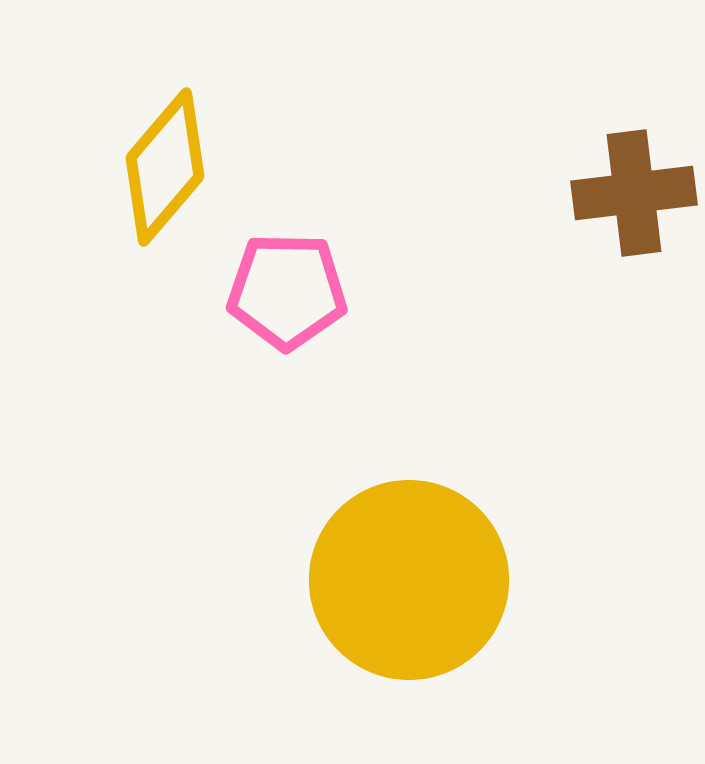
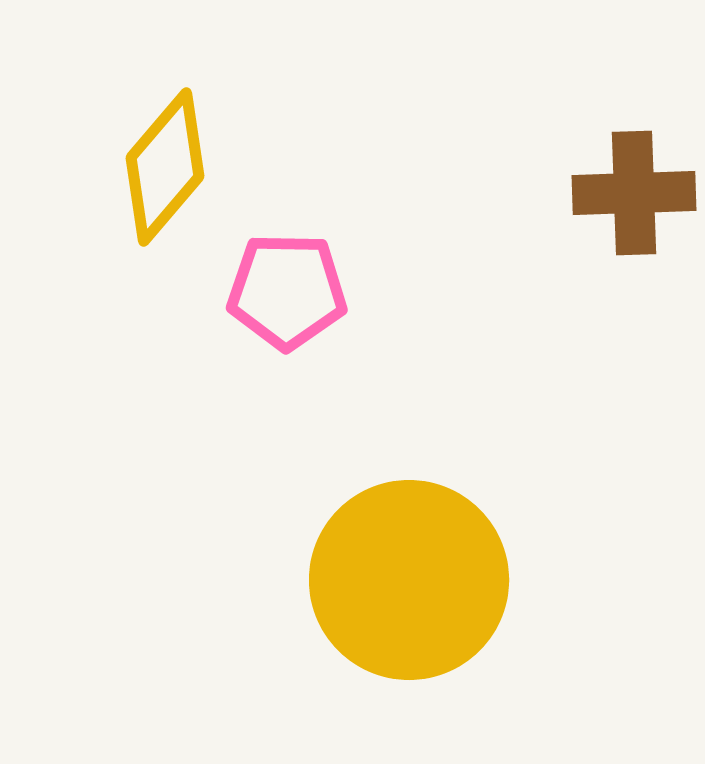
brown cross: rotated 5 degrees clockwise
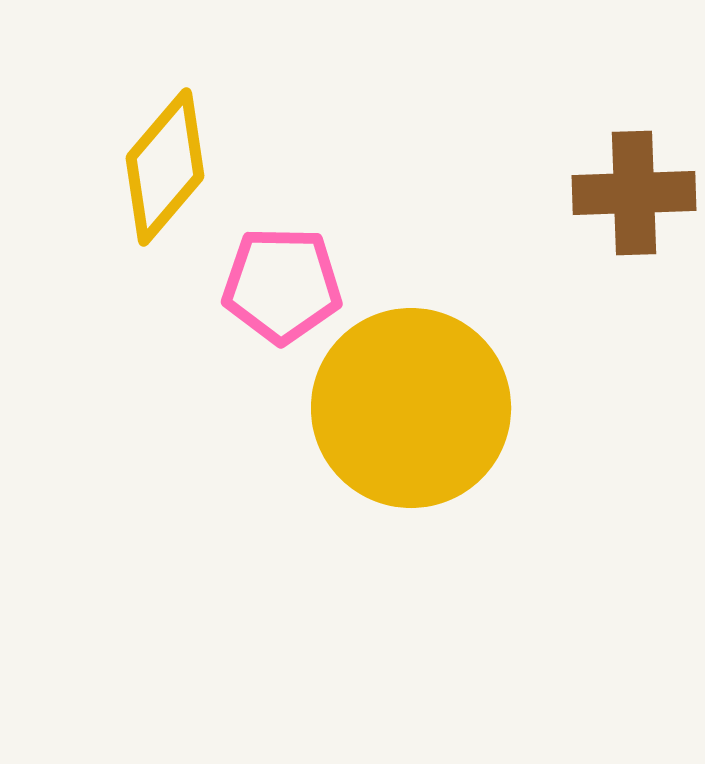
pink pentagon: moved 5 px left, 6 px up
yellow circle: moved 2 px right, 172 px up
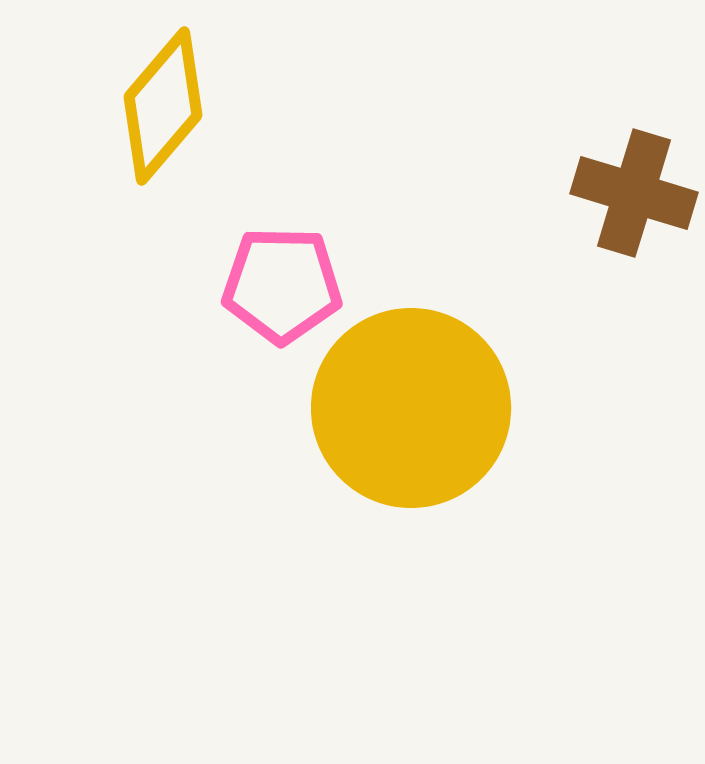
yellow diamond: moved 2 px left, 61 px up
brown cross: rotated 19 degrees clockwise
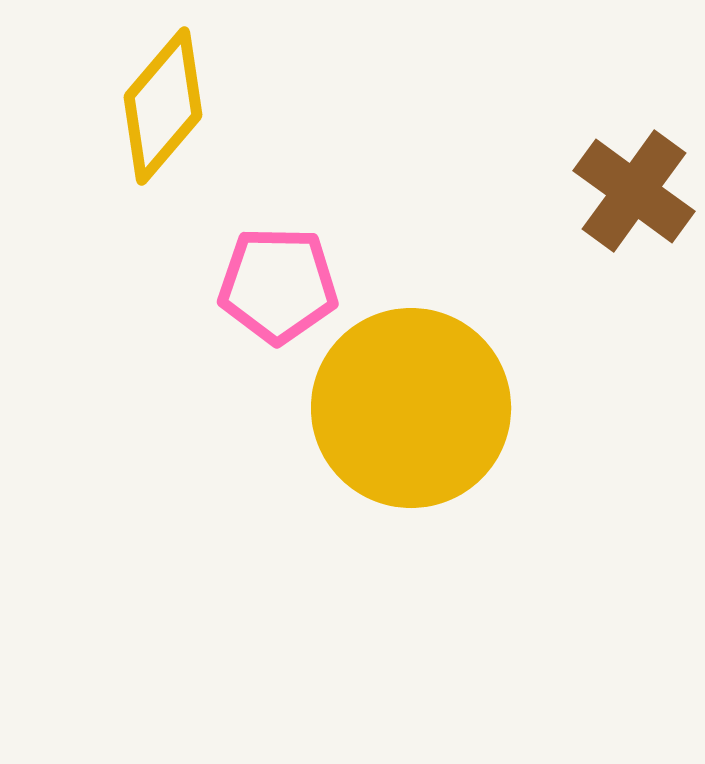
brown cross: moved 2 px up; rotated 19 degrees clockwise
pink pentagon: moved 4 px left
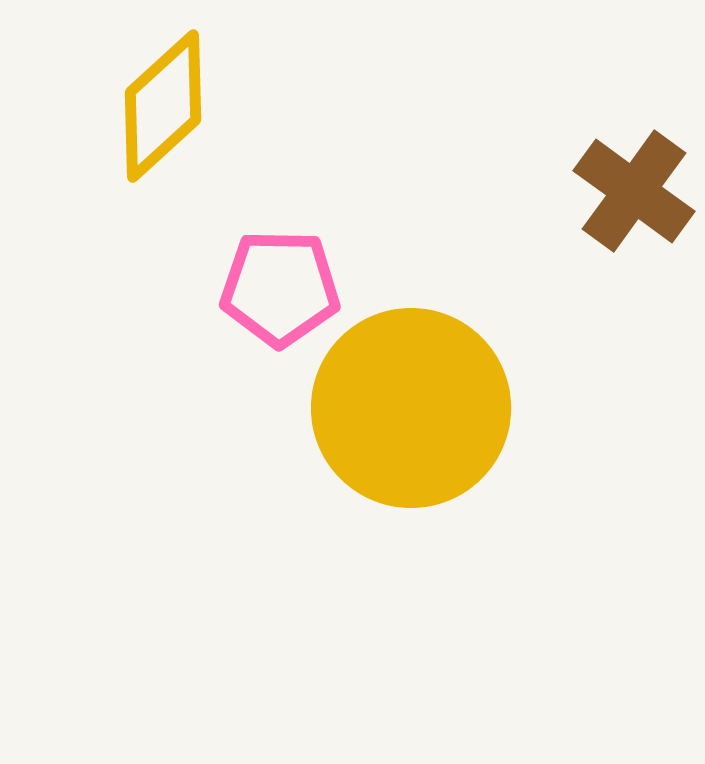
yellow diamond: rotated 7 degrees clockwise
pink pentagon: moved 2 px right, 3 px down
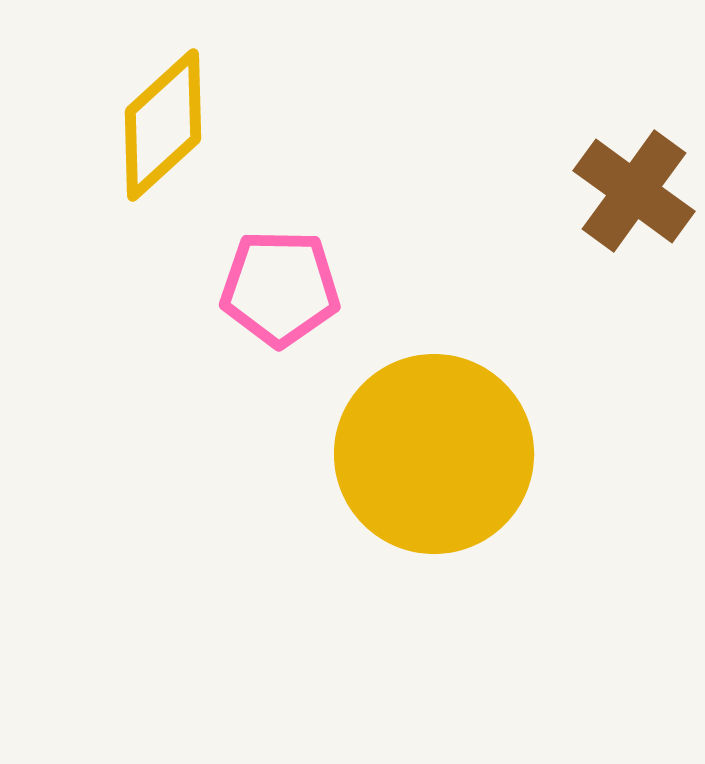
yellow diamond: moved 19 px down
yellow circle: moved 23 px right, 46 px down
